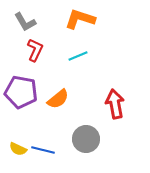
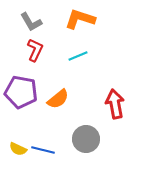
gray L-shape: moved 6 px right
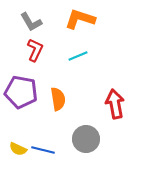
orange semicircle: rotated 60 degrees counterclockwise
